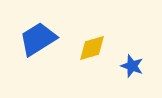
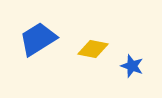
yellow diamond: moved 1 px right, 1 px down; rotated 28 degrees clockwise
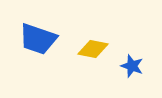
blue trapezoid: rotated 129 degrees counterclockwise
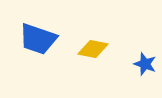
blue star: moved 13 px right, 2 px up
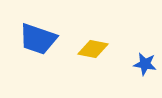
blue star: rotated 10 degrees counterclockwise
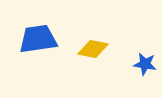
blue trapezoid: rotated 153 degrees clockwise
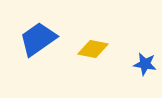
blue trapezoid: rotated 27 degrees counterclockwise
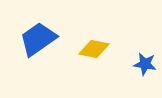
yellow diamond: moved 1 px right
